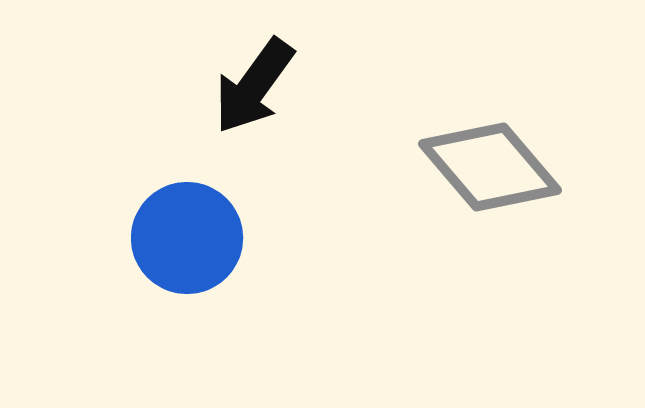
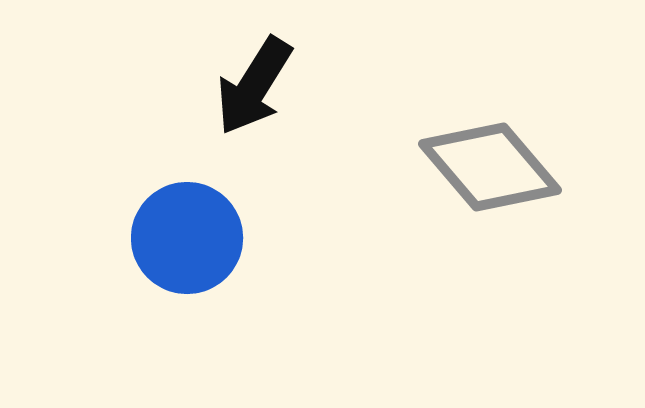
black arrow: rotated 4 degrees counterclockwise
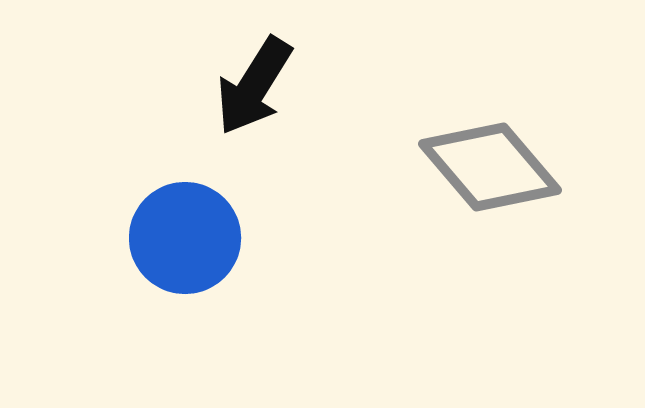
blue circle: moved 2 px left
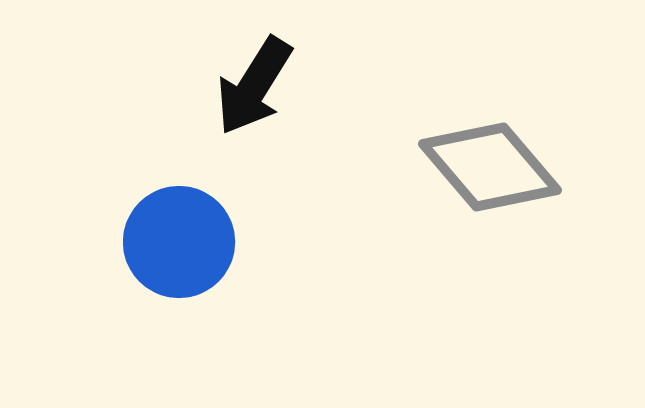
blue circle: moved 6 px left, 4 px down
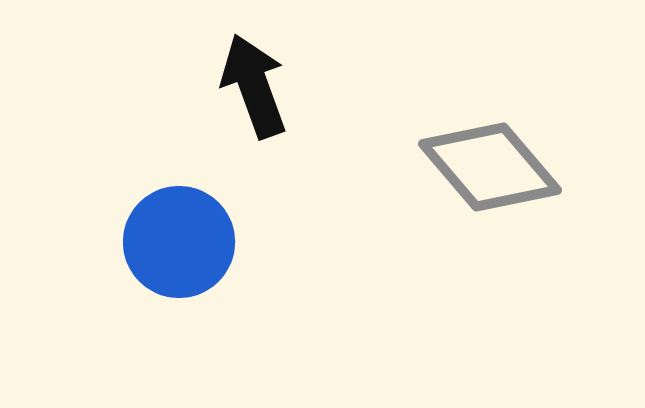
black arrow: rotated 128 degrees clockwise
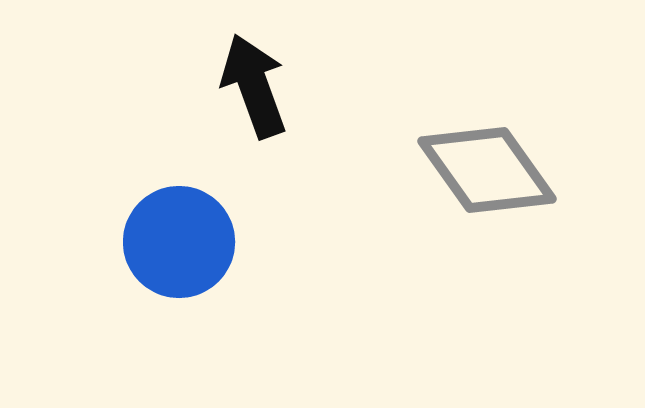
gray diamond: moved 3 px left, 3 px down; rotated 5 degrees clockwise
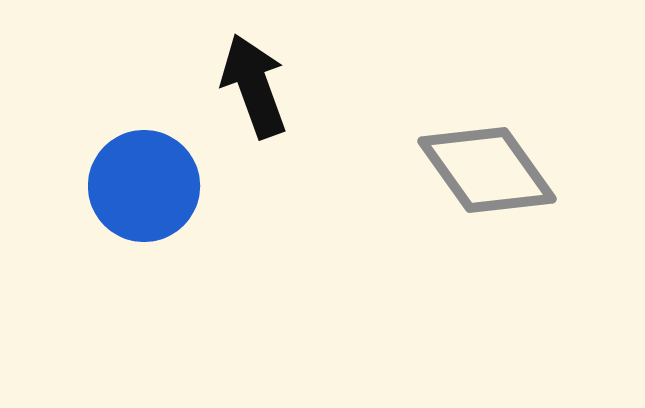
blue circle: moved 35 px left, 56 px up
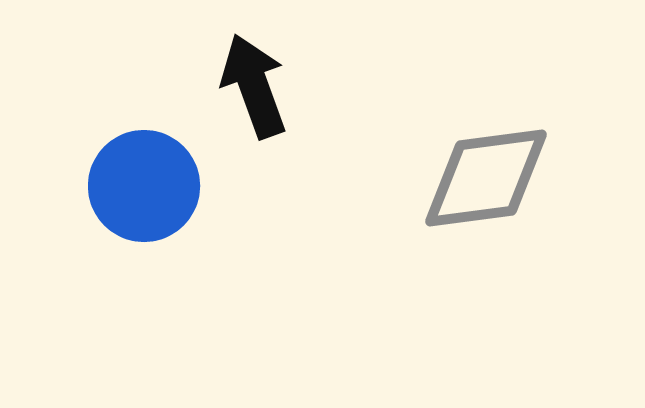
gray diamond: moved 1 px left, 8 px down; rotated 62 degrees counterclockwise
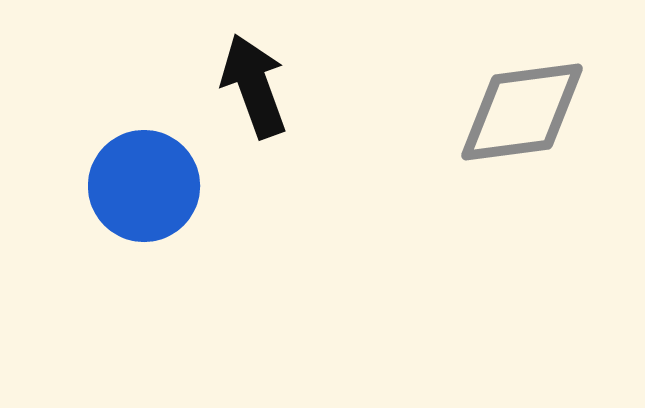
gray diamond: moved 36 px right, 66 px up
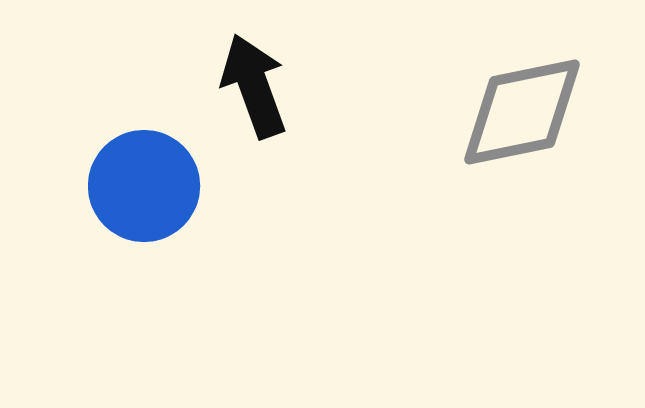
gray diamond: rotated 4 degrees counterclockwise
